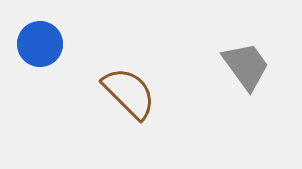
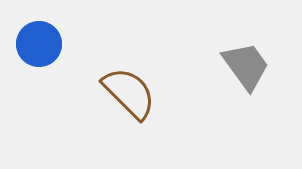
blue circle: moved 1 px left
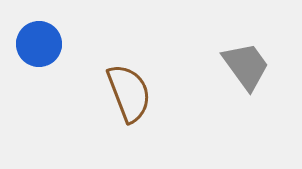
brown semicircle: rotated 24 degrees clockwise
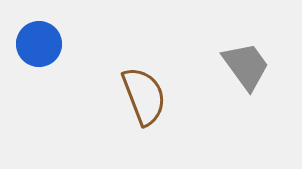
brown semicircle: moved 15 px right, 3 px down
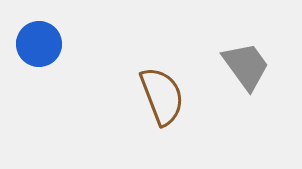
brown semicircle: moved 18 px right
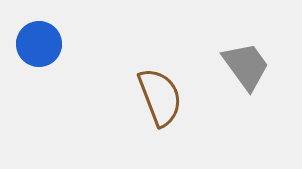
brown semicircle: moved 2 px left, 1 px down
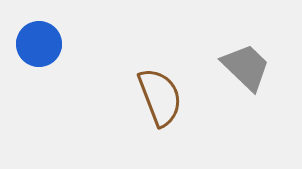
gray trapezoid: moved 1 px down; rotated 10 degrees counterclockwise
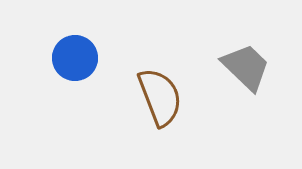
blue circle: moved 36 px right, 14 px down
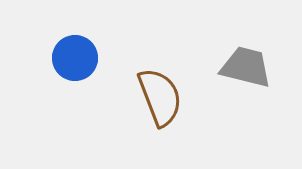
gray trapezoid: rotated 30 degrees counterclockwise
